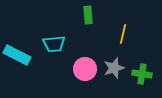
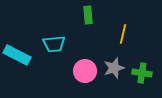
pink circle: moved 2 px down
green cross: moved 1 px up
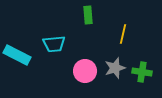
gray star: moved 1 px right
green cross: moved 1 px up
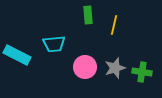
yellow line: moved 9 px left, 9 px up
pink circle: moved 4 px up
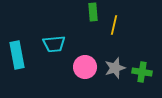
green rectangle: moved 5 px right, 3 px up
cyan rectangle: rotated 52 degrees clockwise
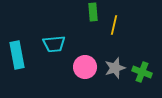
green cross: rotated 12 degrees clockwise
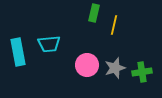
green rectangle: moved 1 px right, 1 px down; rotated 18 degrees clockwise
cyan trapezoid: moved 5 px left
cyan rectangle: moved 1 px right, 3 px up
pink circle: moved 2 px right, 2 px up
green cross: rotated 30 degrees counterclockwise
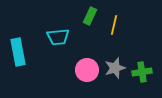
green rectangle: moved 4 px left, 3 px down; rotated 12 degrees clockwise
cyan trapezoid: moved 9 px right, 7 px up
pink circle: moved 5 px down
